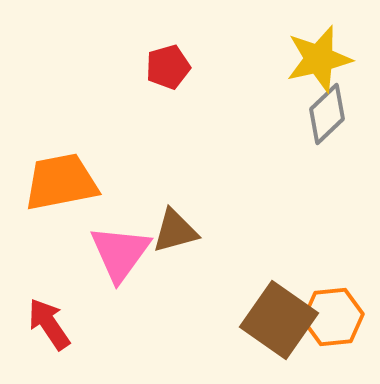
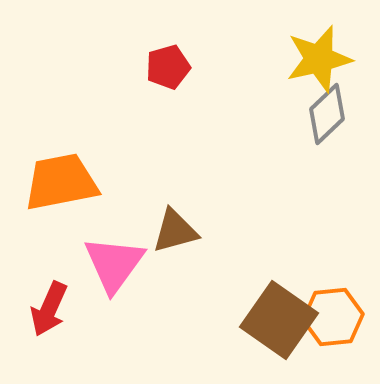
pink triangle: moved 6 px left, 11 px down
red arrow: moved 15 px up; rotated 122 degrees counterclockwise
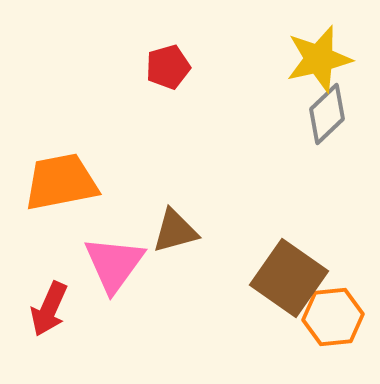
brown square: moved 10 px right, 42 px up
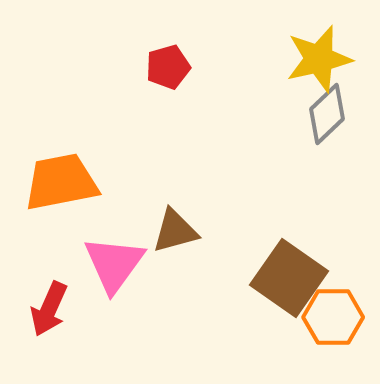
orange hexagon: rotated 6 degrees clockwise
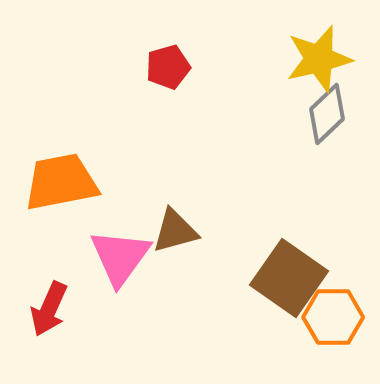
pink triangle: moved 6 px right, 7 px up
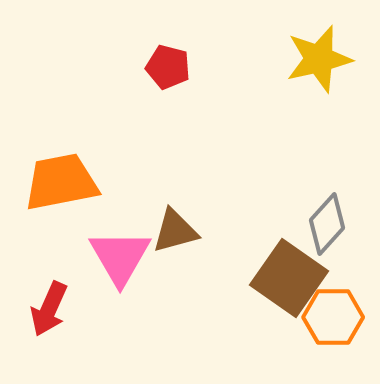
red pentagon: rotated 30 degrees clockwise
gray diamond: moved 110 px down; rotated 4 degrees counterclockwise
pink triangle: rotated 6 degrees counterclockwise
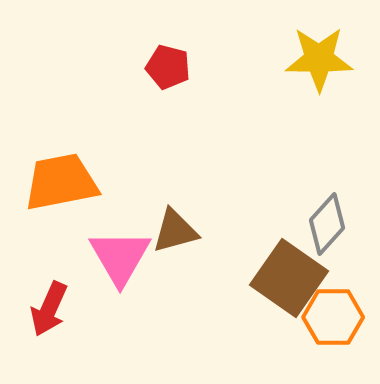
yellow star: rotated 14 degrees clockwise
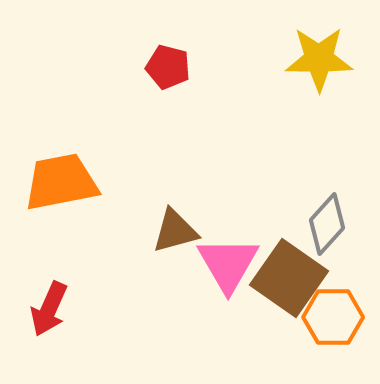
pink triangle: moved 108 px right, 7 px down
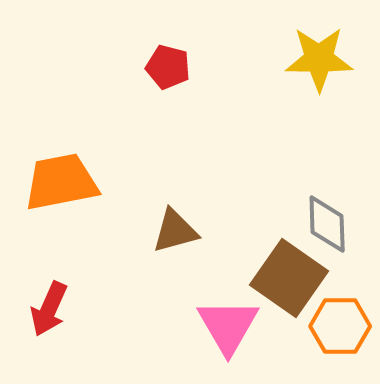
gray diamond: rotated 44 degrees counterclockwise
pink triangle: moved 62 px down
orange hexagon: moved 7 px right, 9 px down
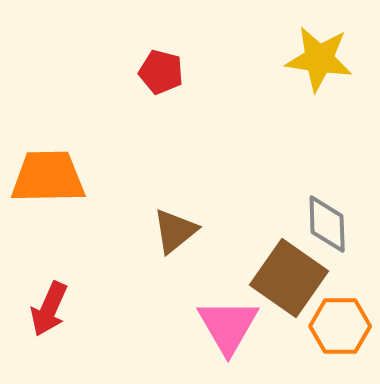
yellow star: rotated 8 degrees clockwise
red pentagon: moved 7 px left, 5 px down
orange trapezoid: moved 13 px left, 5 px up; rotated 10 degrees clockwise
brown triangle: rotated 24 degrees counterclockwise
